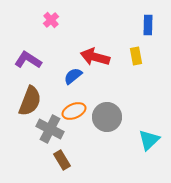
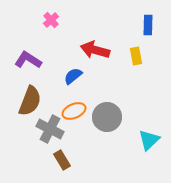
red arrow: moved 7 px up
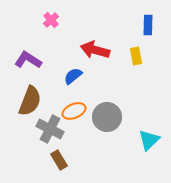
brown rectangle: moved 3 px left
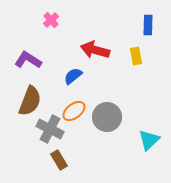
orange ellipse: rotated 15 degrees counterclockwise
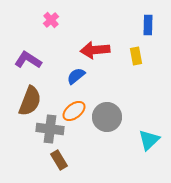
red arrow: rotated 20 degrees counterclockwise
blue semicircle: moved 3 px right
gray cross: rotated 20 degrees counterclockwise
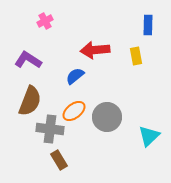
pink cross: moved 6 px left, 1 px down; rotated 14 degrees clockwise
blue semicircle: moved 1 px left
cyan triangle: moved 4 px up
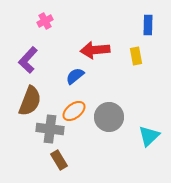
purple L-shape: rotated 80 degrees counterclockwise
gray circle: moved 2 px right
